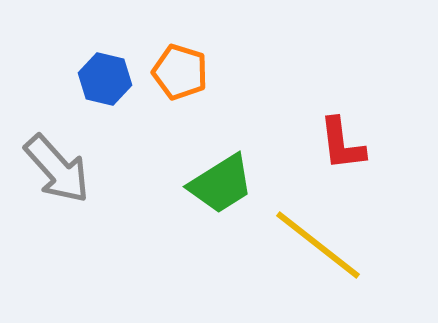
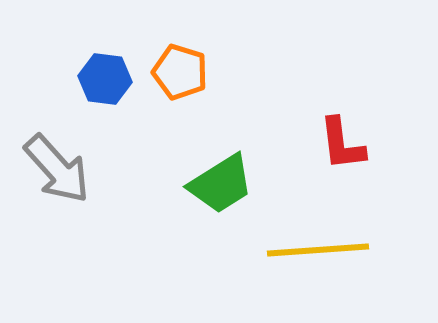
blue hexagon: rotated 6 degrees counterclockwise
yellow line: moved 5 px down; rotated 42 degrees counterclockwise
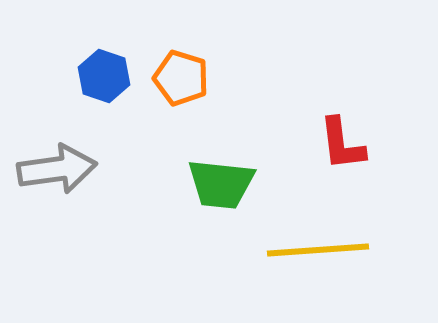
orange pentagon: moved 1 px right, 6 px down
blue hexagon: moved 1 px left, 3 px up; rotated 12 degrees clockwise
gray arrow: rotated 56 degrees counterclockwise
green trapezoid: rotated 38 degrees clockwise
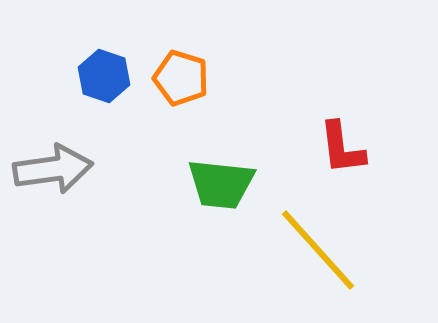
red L-shape: moved 4 px down
gray arrow: moved 4 px left
yellow line: rotated 52 degrees clockwise
